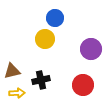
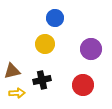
yellow circle: moved 5 px down
black cross: moved 1 px right
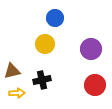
red circle: moved 12 px right
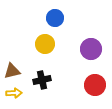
yellow arrow: moved 3 px left
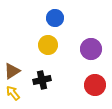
yellow circle: moved 3 px right, 1 px down
brown triangle: rotated 18 degrees counterclockwise
yellow arrow: moved 1 px left; rotated 126 degrees counterclockwise
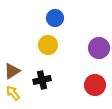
purple circle: moved 8 px right, 1 px up
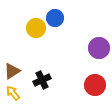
yellow circle: moved 12 px left, 17 px up
black cross: rotated 12 degrees counterclockwise
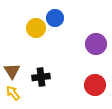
purple circle: moved 3 px left, 4 px up
brown triangle: rotated 30 degrees counterclockwise
black cross: moved 1 px left, 3 px up; rotated 18 degrees clockwise
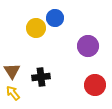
purple circle: moved 8 px left, 2 px down
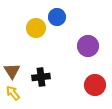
blue circle: moved 2 px right, 1 px up
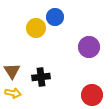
blue circle: moved 2 px left
purple circle: moved 1 px right, 1 px down
red circle: moved 3 px left, 10 px down
yellow arrow: rotated 140 degrees clockwise
